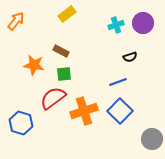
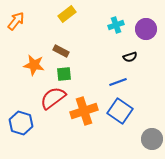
purple circle: moved 3 px right, 6 px down
blue square: rotated 10 degrees counterclockwise
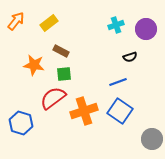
yellow rectangle: moved 18 px left, 9 px down
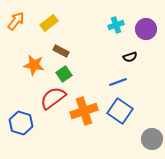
green square: rotated 28 degrees counterclockwise
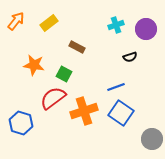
brown rectangle: moved 16 px right, 4 px up
green square: rotated 28 degrees counterclockwise
blue line: moved 2 px left, 5 px down
blue square: moved 1 px right, 2 px down
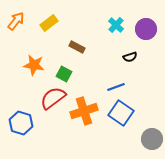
cyan cross: rotated 28 degrees counterclockwise
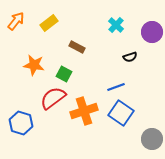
purple circle: moved 6 px right, 3 px down
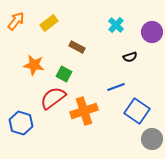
blue square: moved 16 px right, 2 px up
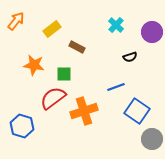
yellow rectangle: moved 3 px right, 6 px down
green square: rotated 28 degrees counterclockwise
blue hexagon: moved 1 px right, 3 px down
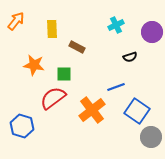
cyan cross: rotated 21 degrees clockwise
yellow rectangle: rotated 54 degrees counterclockwise
orange cross: moved 8 px right, 1 px up; rotated 20 degrees counterclockwise
gray circle: moved 1 px left, 2 px up
